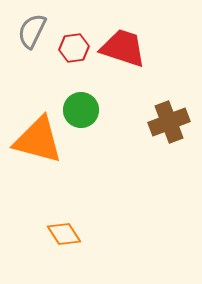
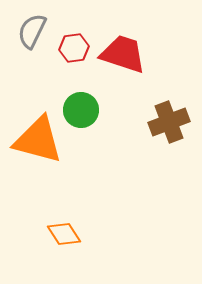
red trapezoid: moved 6 px down
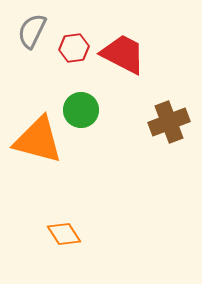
red trapezoid: rotated 9 degrees clockwise
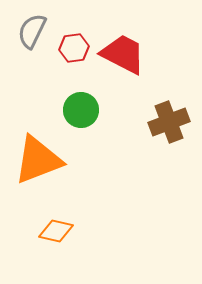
orange triangle: moved 20 px down; rotated 36 degrees counterclockwise
orange diamond: moved 8 px left, 3 px up; rotated 44 degrees counterclockwise
